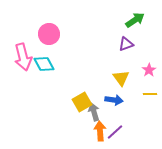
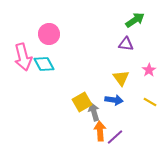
purple triangle: rotated 28 degrees clockwise
yellow line: moved 8 px down; rotated 32 degrees clockwise
purple line: moved 5 px down
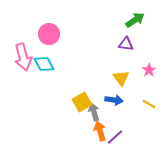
yellow line: moved 1 px left, 2 px down
orange arrow: rotated 12 degrees counterclockwise
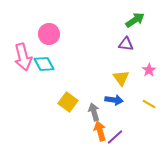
yellow square: moved 14 px left; rotated 24 degrees counterclockwise
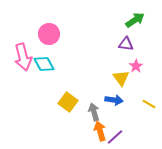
pink star: moved 13 px left, 4 px up
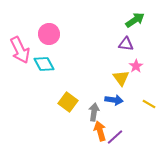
pink arrow: moved 3 px left, 7 px up; rotated 12 degrees counterclockwise
gray arrow: rotated 24 degrees clockwise
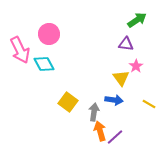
green arrow: moved 2 px right
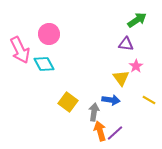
blue arrow: moved 3 px left
yellow line: moved 4 px up
purple line: moved 4 px up
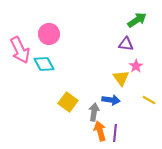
purple line: rotated 42 degrees counterclockwise
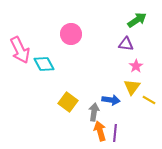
pink circle: moved 22 px right
yellow triangle: moved 11 px right, 9 px down; rotated 12 degrees clockwise
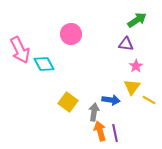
purple line: rotated 18 degrees counterclockwise
